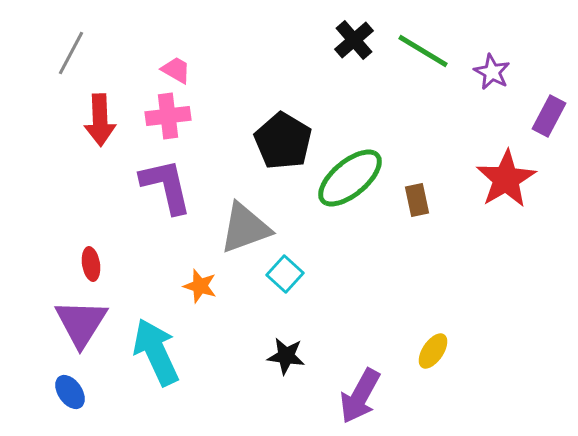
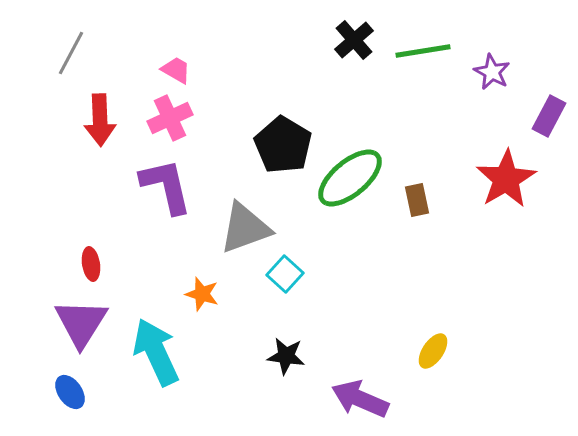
green line: rotated 40 degrees counterclockwise
pink cross: moved 2 px right, 2 px down; rotated 18 degrees counterclockwise
black pentagon: moved 4 px down
orange star: moved 2 px right, 8 px down
purple arrow: moved 3 px down; rotated 84 degrees clockwise
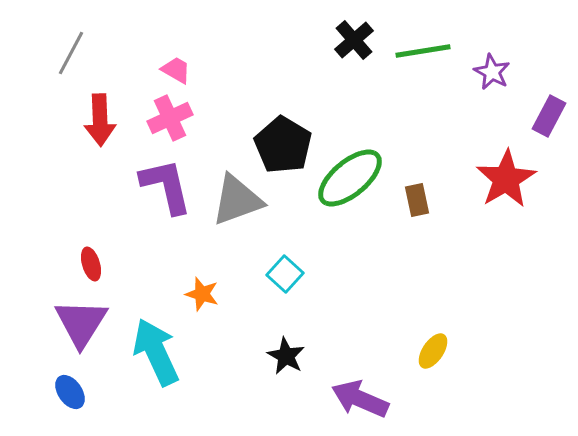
gray triangle: moved 8 px left, 28 px up
red ellipse: rotated 8 degrees counterclockwise
black star: rotated 21 degrees clockwise
